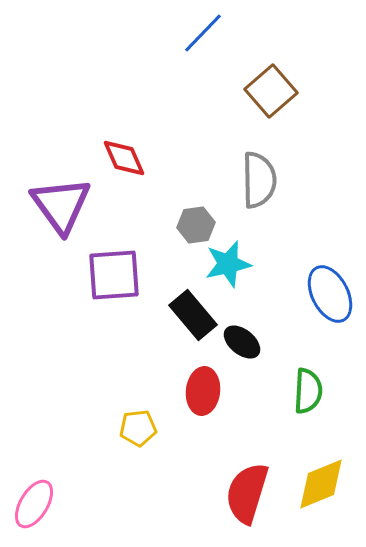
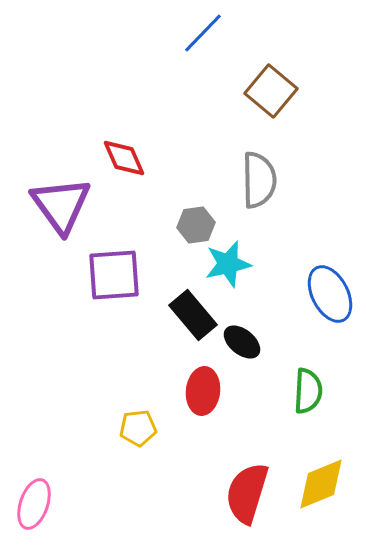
brown square: rotated 9 degrees counterclockwise
pink ellipse: rotated 12 degrees counterclockwise
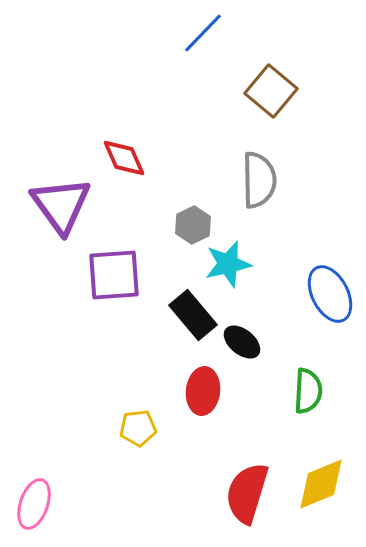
gray hexagon: moved 3 px left; rotated 18 degrees counterclockwise
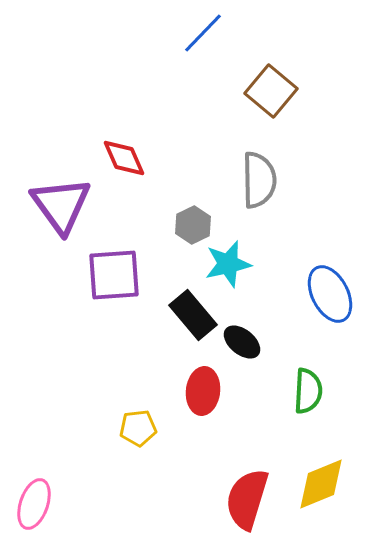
red semicircle: moved 6 px down
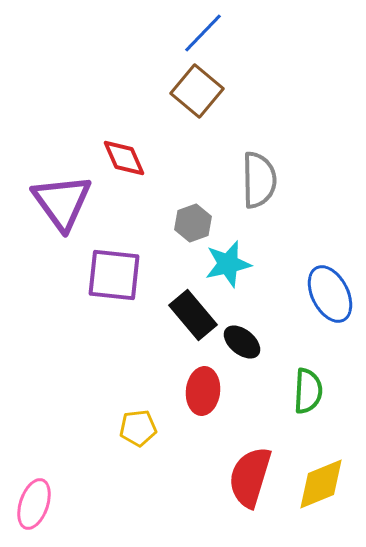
brown square: moved 74 px left
purple triangle: moved 1 px right, 3 px up
gray hexagon: moved 2 px up; rotated 6 degrees clockwise
purple square: rotated 10 degrees clockwise
red semicircle: moved 3 px right, 22 px up
